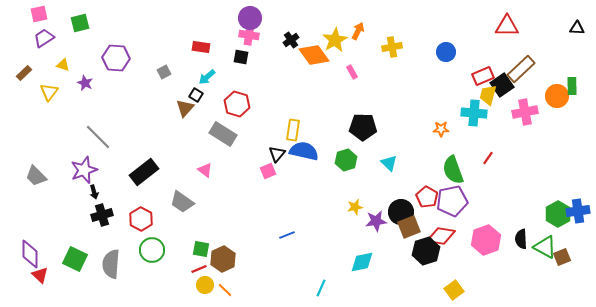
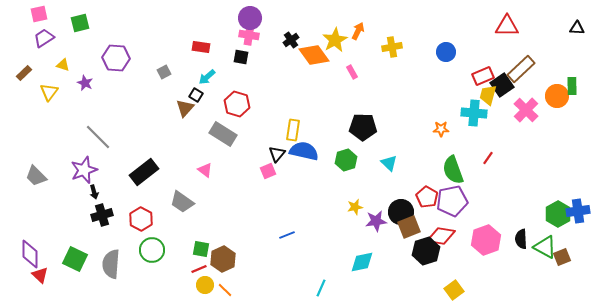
pink cross at (525, 112): moved 1 px right, 2 px up; rotated 35 degrees counterclockwise
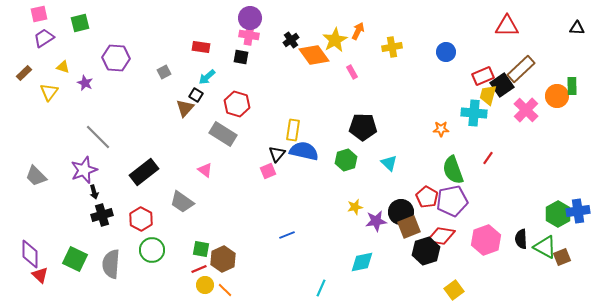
yellow triangle at (63, 65): moved 2 px down
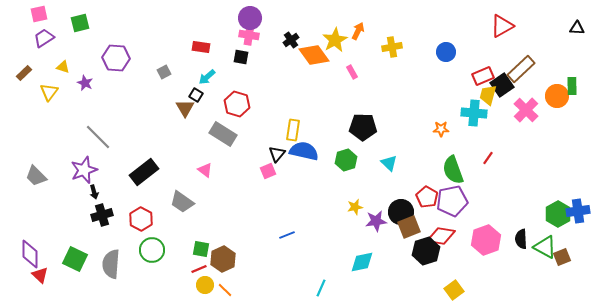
red triangle at (507, 26): moved 5 px left; rotated 30 degrees counterclockwise
brown triangle at (185, 108): rotated 12 degrees counterclockwise
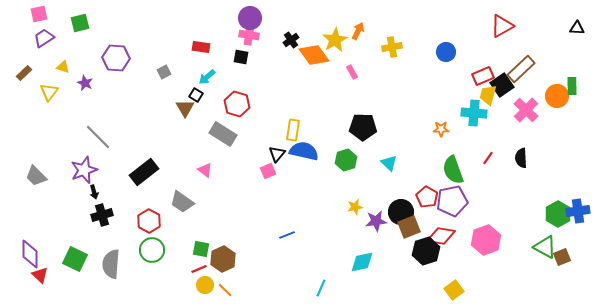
red hexagon at (141, 219): moved 8 px right, 2 px down
black semicircle at (521, 239): moved 81 px up
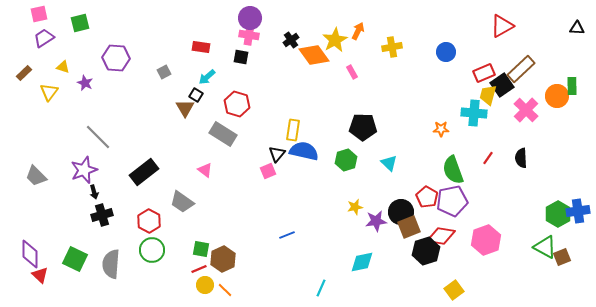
red rectangle at (483, 76): moved 1 px right, 3 px up
